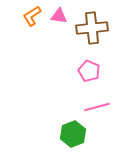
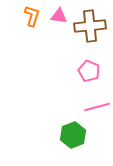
orange L-shape: rotated 140 degrees clockwise
brown cross: moved 2 px left, 2 px up
green hexagon: moved 1 px down
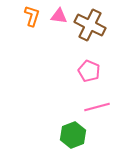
brown cross: moved 1 px up; rotated 32 degrees clockwise
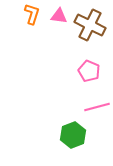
orange L-shape: moved 2 px up
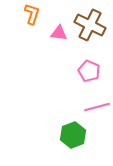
pink triangle: moved 17 px down
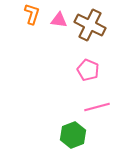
pink triangle: moved 13 px up
pink pentagon: moved 1 px left, 1 px up
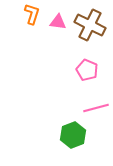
pink triangle: moved 1 px left, 2 px down
pink pentagon: moved 1 px left
pink line: moved 1 px left, 1 px down
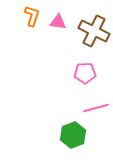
orange L-shape: moved 2 px down
brown cross: moved 4 px right, 6 px down
pink pentagon: moved 2 px left, 3 px down; rotated 25 degrees counterclockwise
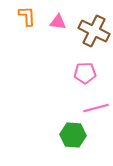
orange L-shape: moved 5 px left; rotated 20 degrees counterclockwise
green hexagon: rotated 25 degrees clockwise
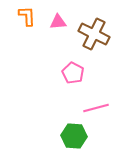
pink triangle: rotated 12 degrees counterclockwise
brown cross: moved 3 px down
pink pentagon: moved 12 px left; rotated 30 degrees clockwise
green hexagon: moved 1 px right, 1 px down
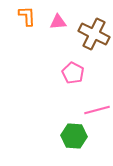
pink line: moved 1 px right, 2 px down
